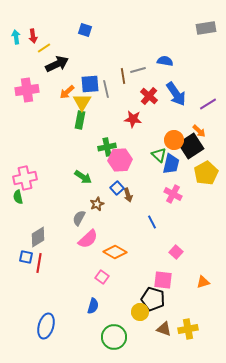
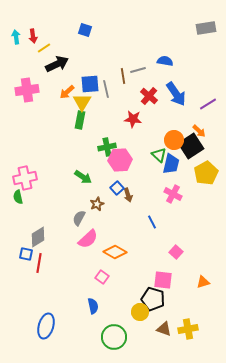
blue square at (26, 257): moved 3 px up
blue semicircle at (93, 306): rotated 28 degrees counterclockwise
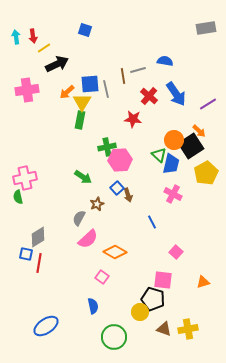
blue ellipse at (46, 326): rotated 40 degrees clockwise
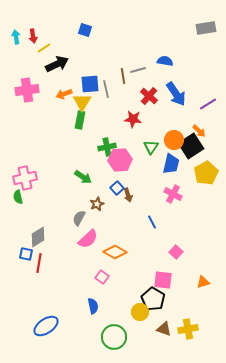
orange arrow at (67, 92): moved 3 px left, 2 px down; rotated 21 degrees clockwise
green triangle at (159, 155): moved 8 px left, 8 px up; rotated 21 degrees clockwise
black pentagon at (153, 299): rotated 15 degrees clockwise
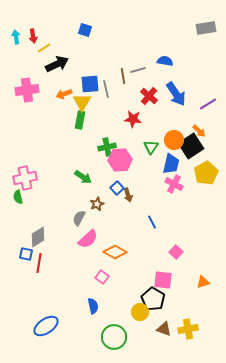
pink cross at (173, 194): moved 1 px right, 10 px up
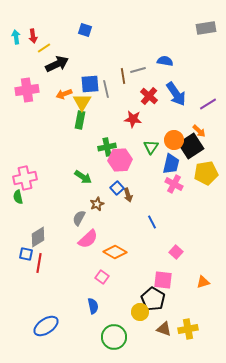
yellow pentagon at (206, 173): rotated 20 degrees clockwise
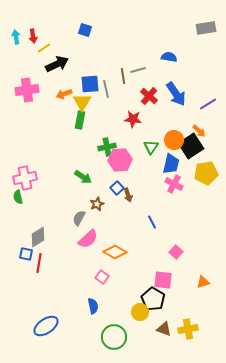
blue semicircle at (165, 61): moved 4 px right, 4 px up
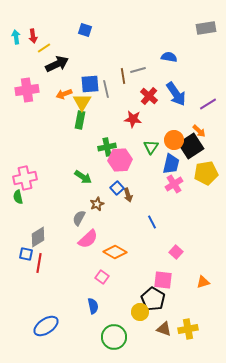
pink cross at (174, 184): rotated 30 degrees clockwise
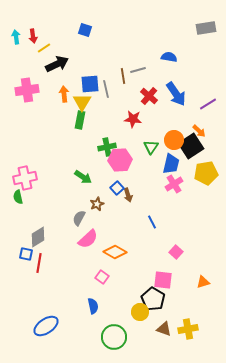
orange arrow at (64, 94): rotated 105 degrees clockwise
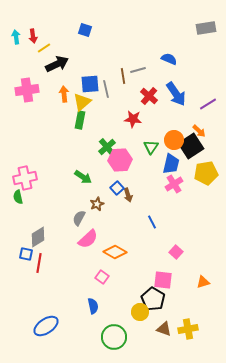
blue semicircle at (169, 57): moved 2 px down; rotated 14 degrees clockwise
yellow triangle at (82, 102): rotated 18 degrees clockwise
green cross at (107, 147): rotated 30 degrees counterclockwise
